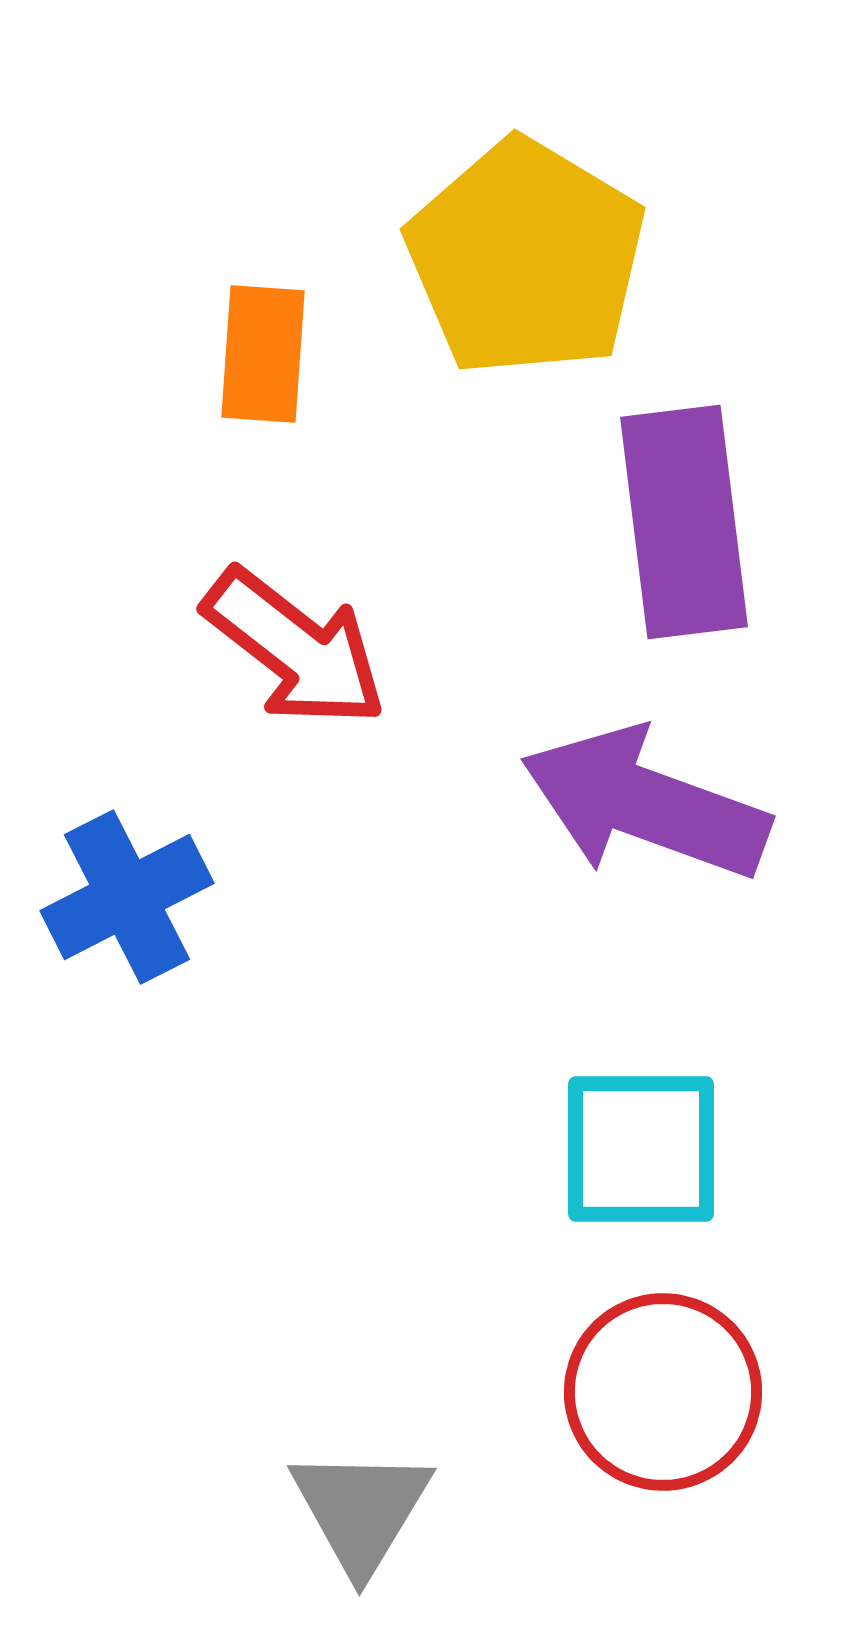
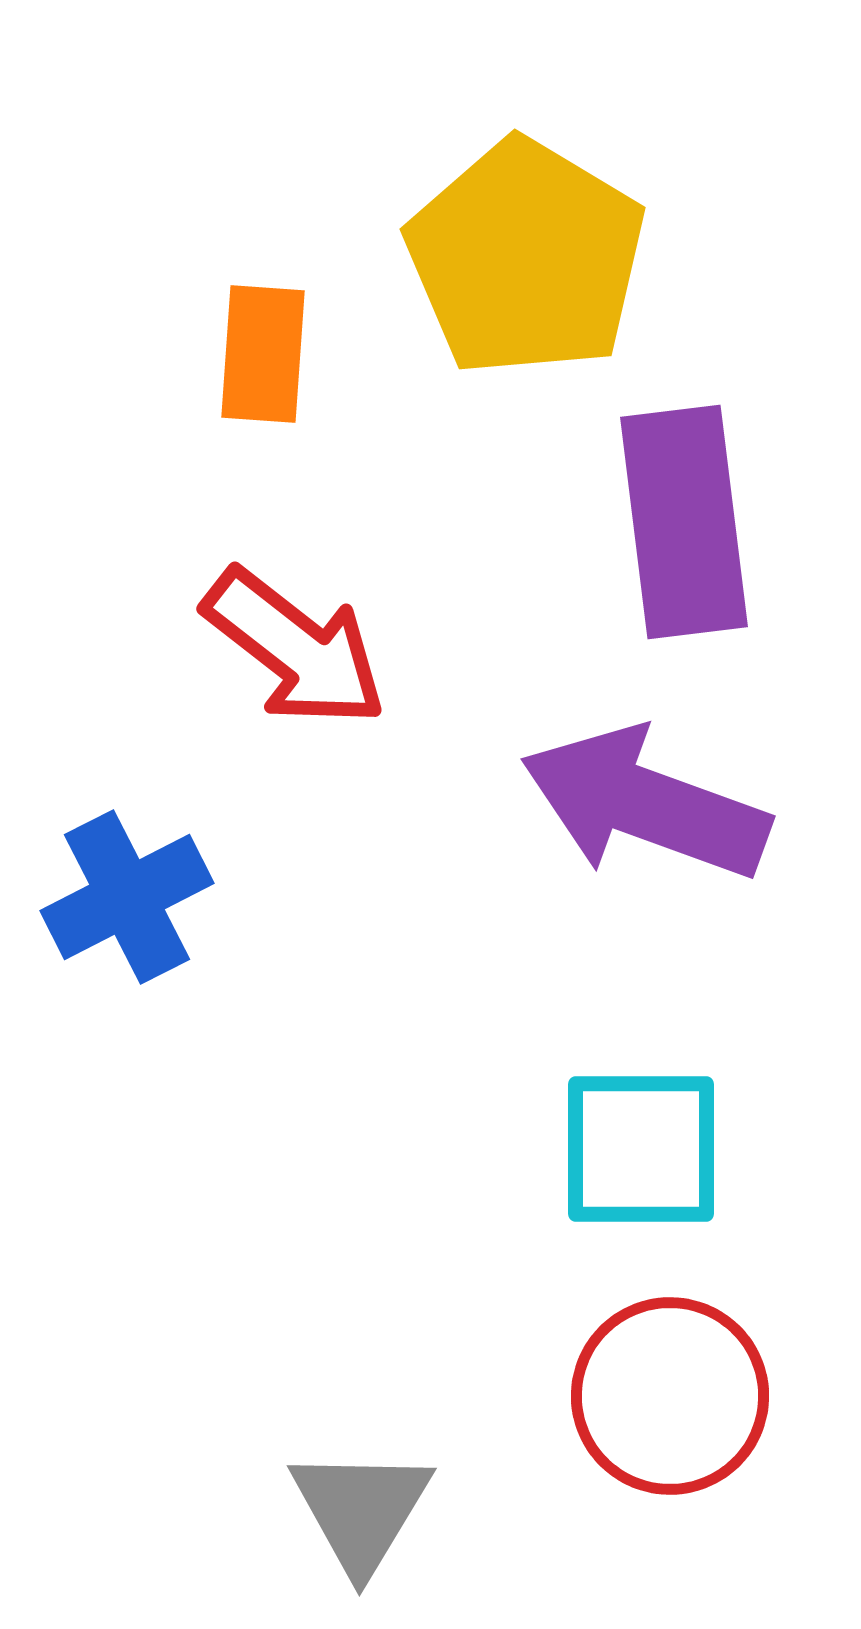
red circle: moved 7 px right, 4 px down
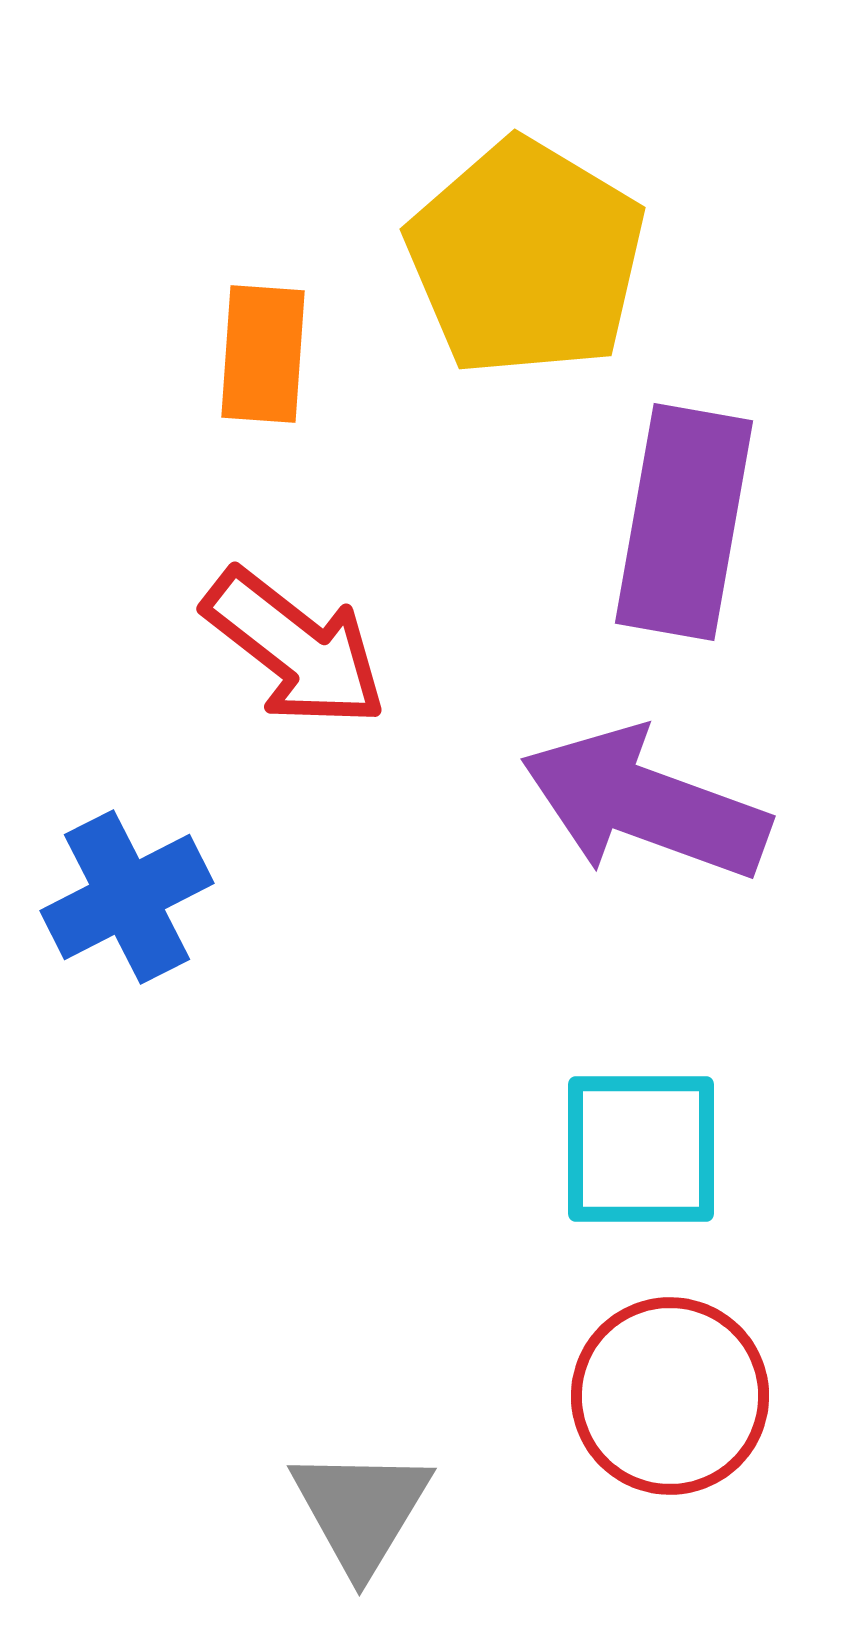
purple rectangle: rotated 17 degrees clockwise
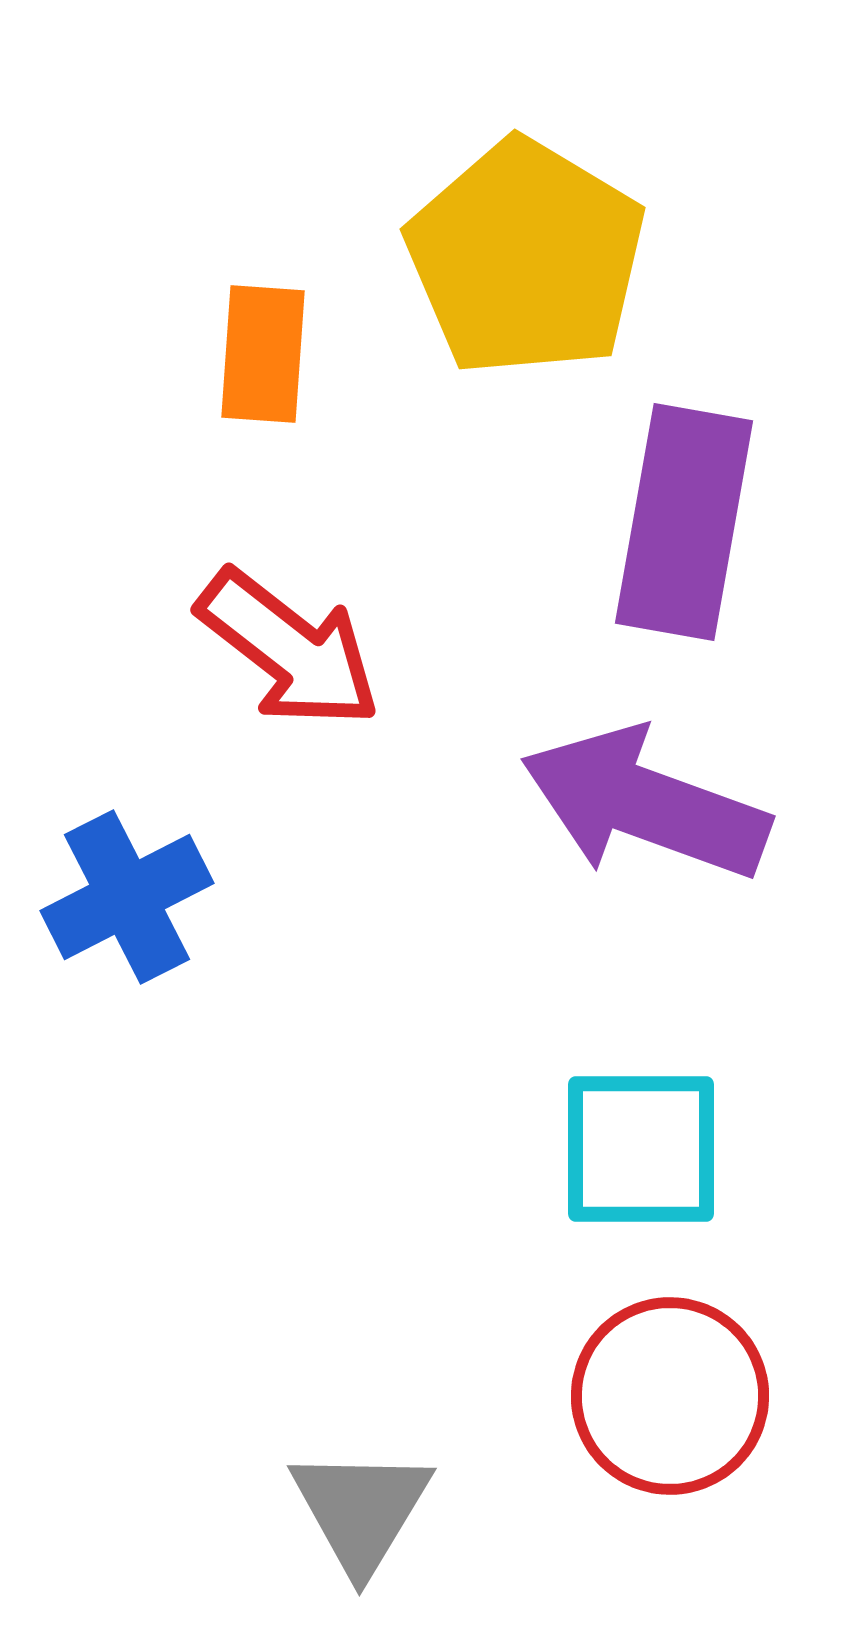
red arrow: moved 6 px left, 1 px down
